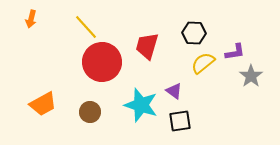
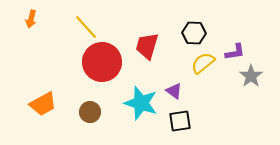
cyan star: moved 2 px up
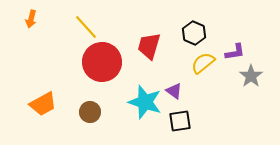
black hexagon: rotated 20 degrees clockwise
red trapezoid: moved 2 px right
cyan star: moved 4 px right, 1 px up
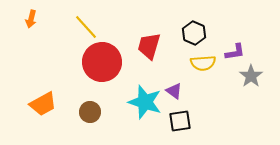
yellow semicircle: rotated 145 degrees counterclockwise
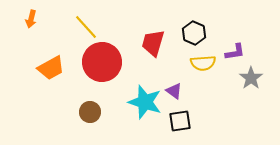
red trapezoid: moved 4 px right, 3 px up
gray star: moved 2 px down
orange trapezoid: moved 8 px right, 36 px up
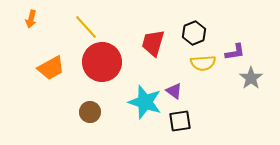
black hexagon: rotated 15 degrees clockwise
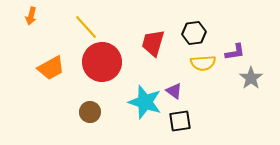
orange arrow: moved 3 px up
black hexagon: rotated 15 degrees clockwise
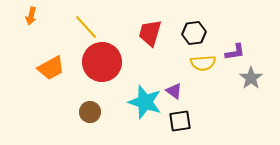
red trapezoid: moved 3 px left, 10 px up
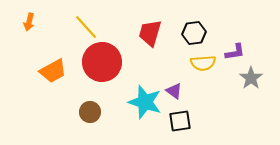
orange arrow: moved 2 px left, 6 px down
orange trapezoid: moved 2 px right, 3 px down
